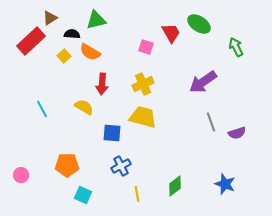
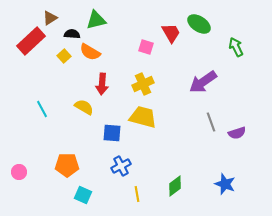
pink circle: moved 2 px left, 3 px up
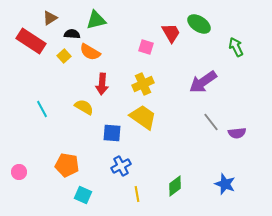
red rectangle: rotated 76 degrees clockwise
yellow trapezoid: rotated 20 degrees clockwise
gray line: rotated 18 degrees counterclockwise
purple semicircle: rotated 12 degrees clockwise
orange pentagon: rotated 10 degrees clockwise
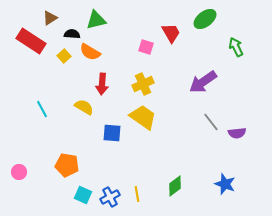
green ellipse: moved 6 px right, 5 px up; rotated 70 degrees counterclockwise
blue cross: moved 11 px left, 31 px down
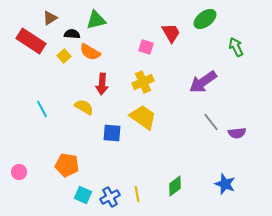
yellow cross: moved 2 px up
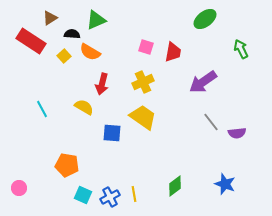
green triangle: rotated 10 degrees counterclockwise
red trapezoid: moved 2 px right, 19 px down; rotated 40 degrees clockwise
green arrow: moved 5 px right, 2 px down
red arrow: rotated 10 degrees clockwise
pink circle: moved 16 px down
yellow line: moved 3 px left
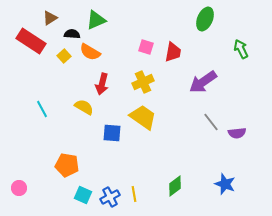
green ellipse: rotated 30 degrees counterclockwise
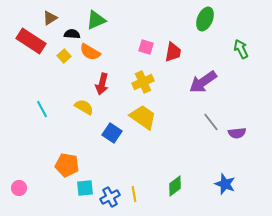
blue square: rotated 30 degrees clockwise
cyan square: moved 2 px right, 7 px up; rotated 30 degrees counterclockwise
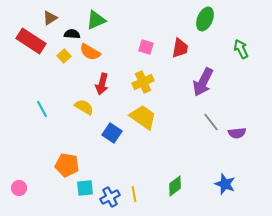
red trapezoid: moved 7 px right, 4 px up
purple arrow: rotated 28 degrees counterclockwise
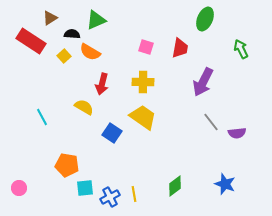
yellow cross: rotated 25 degrees clockwise
cyan line: moved 8 px down
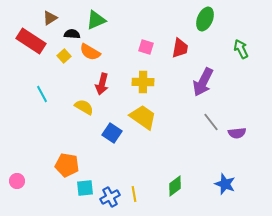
cyan line: moved 23 px up
pink circle: moved 2 px left, 7 px up
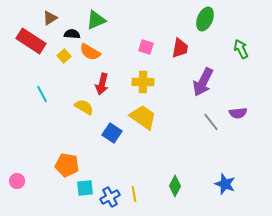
purple semicircle: moved 1 px right, 20 px up
green diamond: rotated 25 degrees counterclockwise
